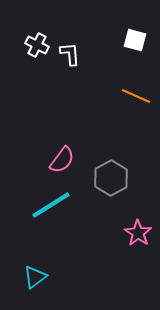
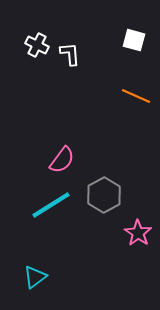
white square: moved 1 px left
gray hexagon: moved 7 px left, 17 px down
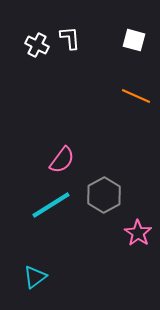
white L-shape: moved 16 px up
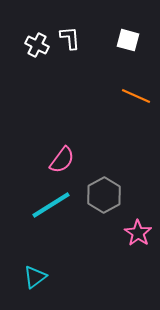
white square: moved 6 px left
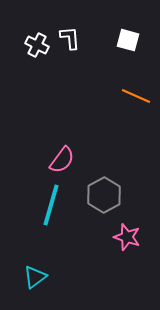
cyan line: rotated 42 degrees counterclockwise
pink star: moved 11 px left, 4 px down; rotated 16 degrees counterclockwise
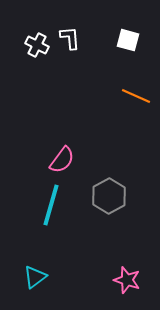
gray hexagon: moved 5 px right, 1 px down
pink star: moved 43 px down
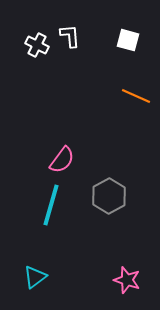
white L-shape: moved 2 px up
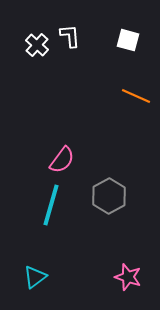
white cross: rotated 15 degrees clockwise
pink star: moved 1 px right, 3 px up
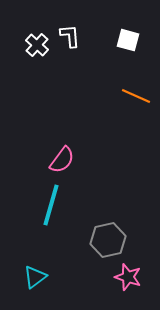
gray hexagon: moved 1 px left, 44 px down; rotated 16 degrees clockwise
